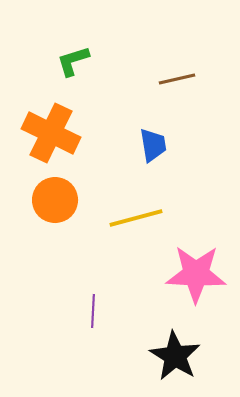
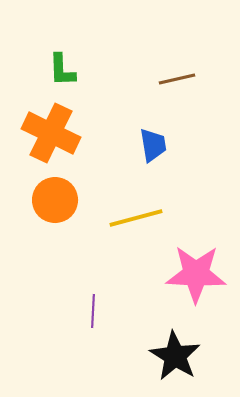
green L-shape: moved 11 px left, 9 px down; rotated 75 degrees counterclockwise
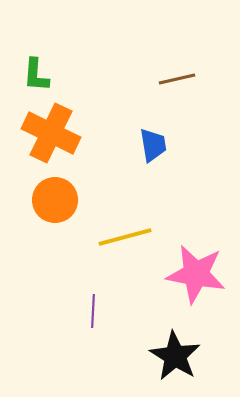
green L-shape: moved 26 px left, 5 px down; rotated 6 degrees clockwise
yellow line: moved 11 px left, 19 px down
pink star: rotated 8 degrees clockwise
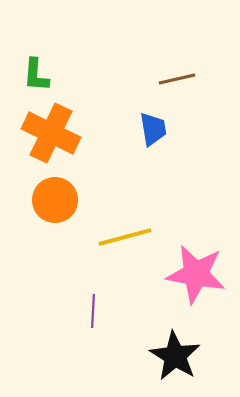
blue trapezoid: moved 16 px up
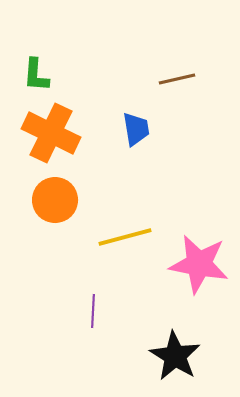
blue trapezoid: moved 17 px left
pink star: moved 3 px right, 10 px up
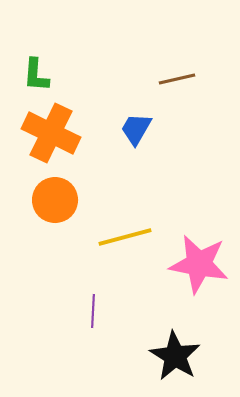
blue trapezoid: rotated 141 degrees counterclockwise
